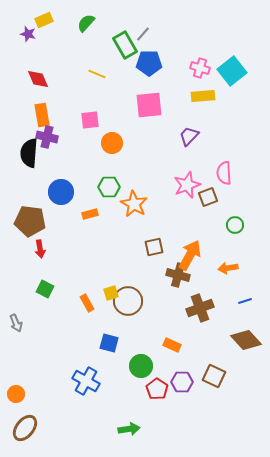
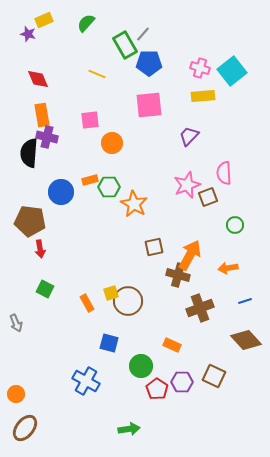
orange rectangle at (90, 214): moved 34 px up
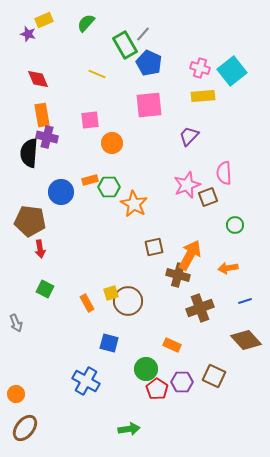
blue pentagon at (149, 63): rotated 25 degrees clockwise
green circle at (141, 366): moved 5 px right, 3 px down
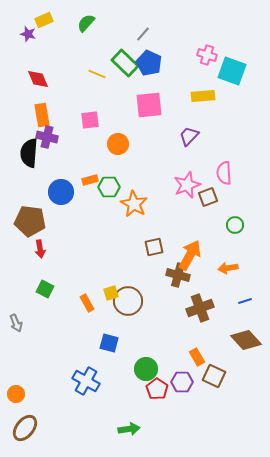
green rectangle at (125, 45): moved 18 px down; rotated 16 degrees counterclockwise
pink cross at (200, 68): moved 7 px right, 13 px up
cyan square at (232, 71): rotated 32 degrees counterclockwise
orange circle at (112, 143): moved 6 px right, 1 px down
orange rectangle at (172, 345): moved 25 px right, 12 px down; rotated 36 degrees clockwise
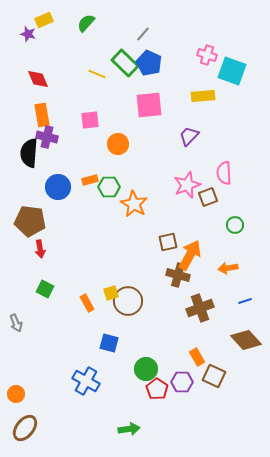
blue circle at (61, 192): moved 3 px left, 5 px up
brown square at (154, 247): moved 14 px right, 5 px up
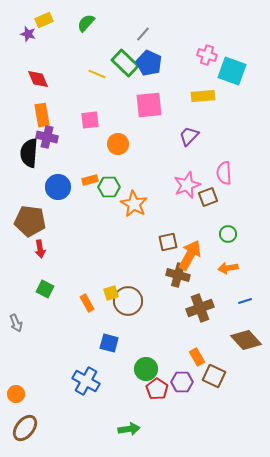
green circle at (235, 225): moved 7 px left, 9 px down
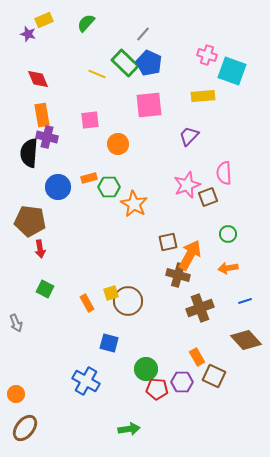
orange rectangle at (90, 180): moved 1 px left, 2 px up
red pentagon at (157, 389): rotated 30 degrees counterclockwise
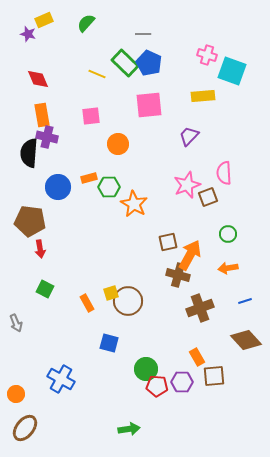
gray line at (143, 34): rotated 49 degrees clockwise
pink square at (90, 120): moved 1 px right, 4 px up
brown square at (214, 376): rotated 30 degrees counterclockwise
blue cross at (86, 381): moved 25 px left, 2 px up
red pentagon at (157, 389): moved 3 px up
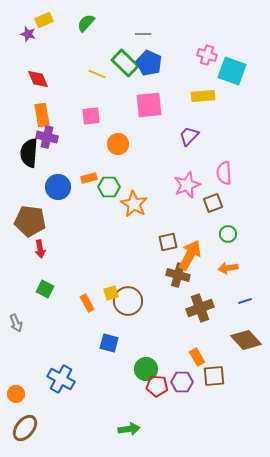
brown square at (208, 197): moved 5 px right, 6 px down
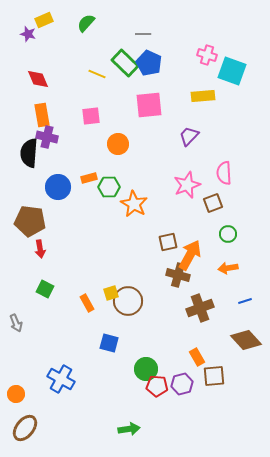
purple hexagon at (182, 382): moved 2 px down; rotated 15 degrees counterclockwise
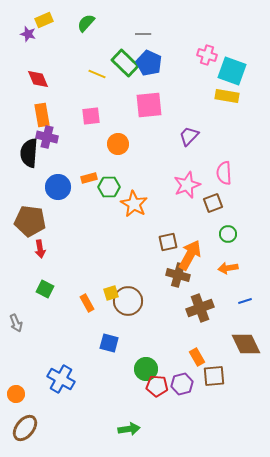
yellow rectangle at (203, 96): moved 24 px right; rotated 15 degrees clockwise
brown diamond at (246, 340): moved 4 px down; rotated 16 degrees clockwise
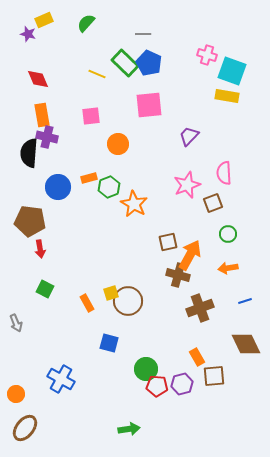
green hexagon at (109, 187): rotated 20 degrees counterclockwise
